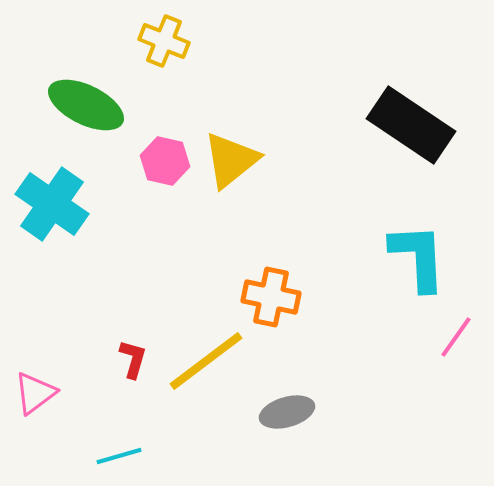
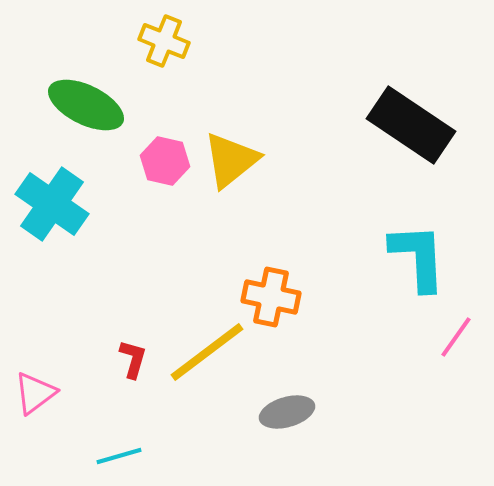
yellow line: moved 1 px right, 9 px up
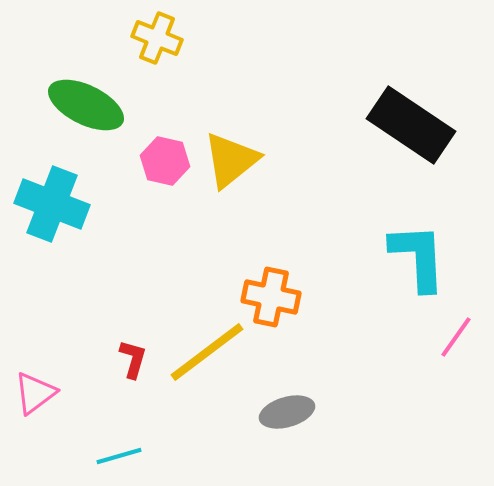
yellow cross: moved 7 px left, 3 px up
cyan cross: rotated 14 degrees counterclockwise
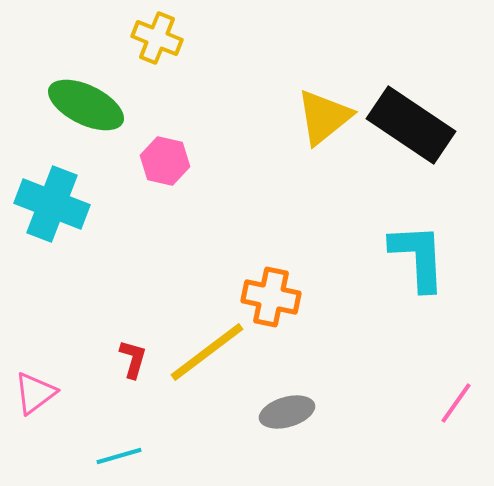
yellow triangle: moved 93 px right, 43 px up
pink line: moved 66 px down
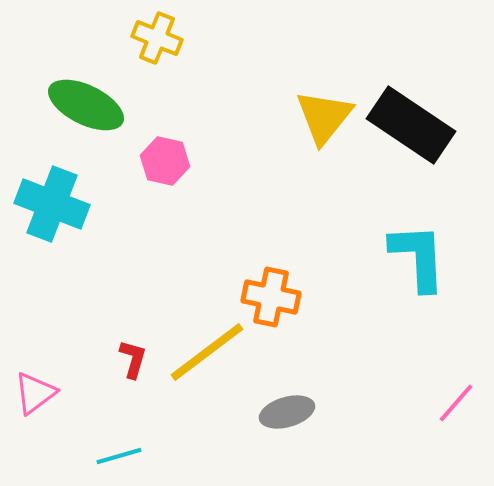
yellow triangle: rotated 12 degrees counterclockwise
pink line: rotated 6 degrees clockwise
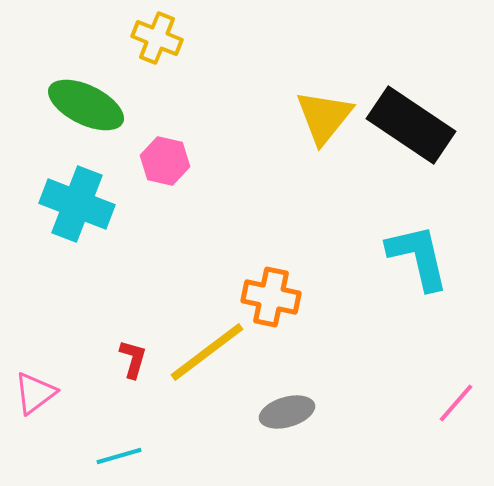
cyan cross: moved 25 px right
cyan L-shape: rotated 10 degrees counterclockwise
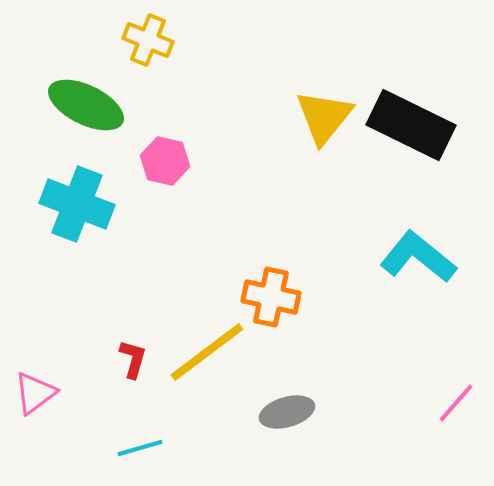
yellow cross: moved 9 px left, 2 px down
black rectangle: rotated 8 degrees counterclockwise
cyan L-shape: rotated 38 degrees counterclockwise
cyan line: moved 21 px right, 8 px up
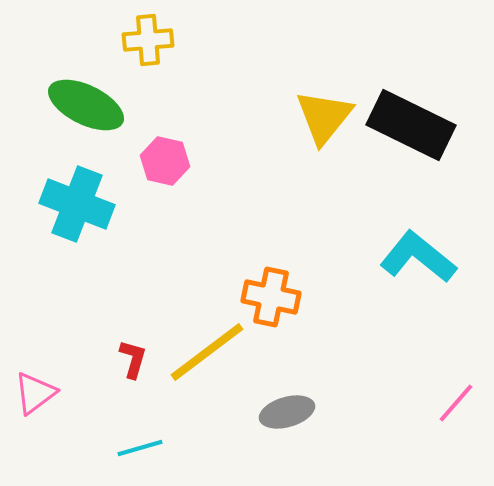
yellow cross: rotated 27 degrees counterclockwise
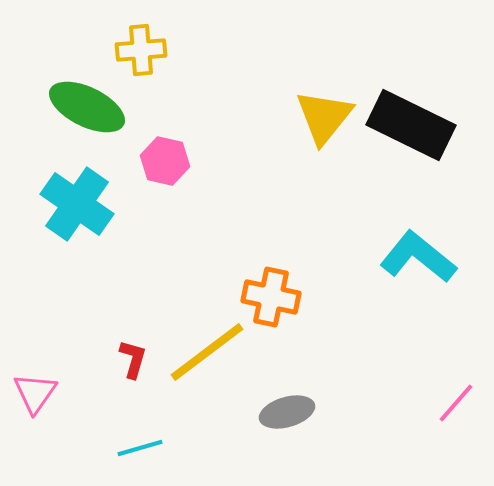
yellow cross: moved 7 px left, 10 px down
green ellipse: moved 1 px right, 2 px down
cyan cross: rotated 14 degrees clockwise
pink triangle: rotated 18 degrees counterclockwise
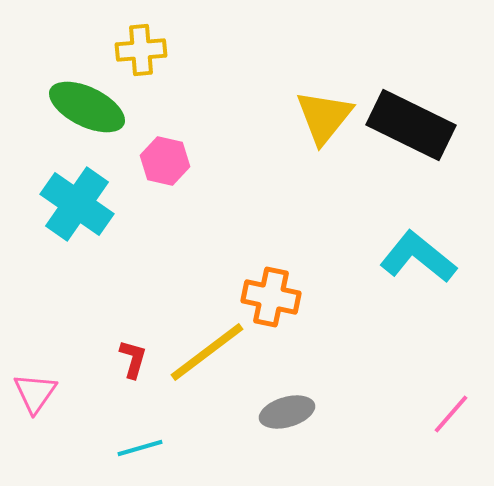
pink line: moved 5 px left, 11 px down
